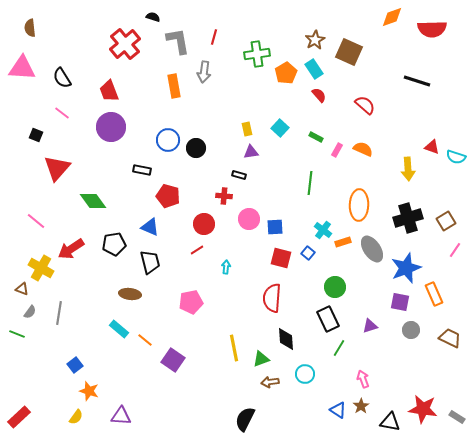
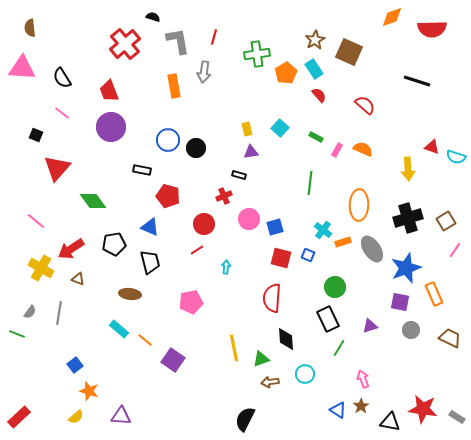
red cross at (224, 196): rotated 28 degrees counterclockwise
blue square at (275, 227): rotated 12 degrees counterclockwise
blue square at (308, 253): moved 2 px down; rotated 16 degrees counterclockwise
brown triangle at (22, 289): moved 56 px right, 10 px up
yellow semicircle at (76, 417): rotated 14 degrees clockwise
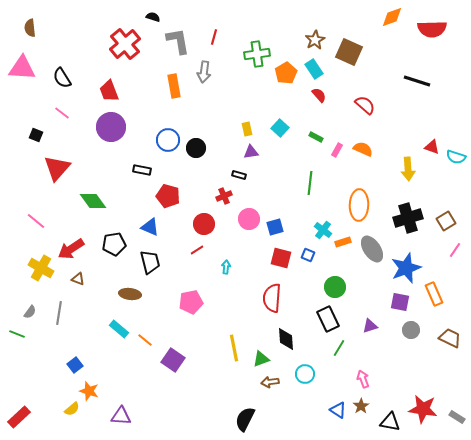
yellow semicircle at (76, 417): moved 4 px left, 8 px up
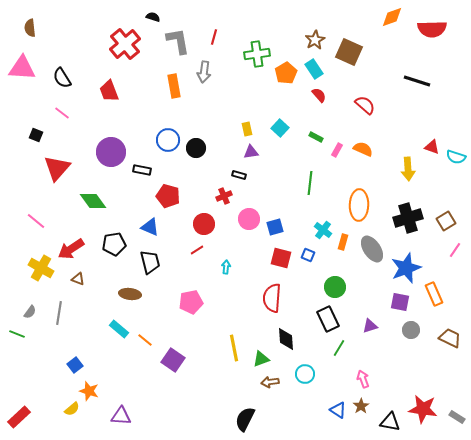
purple circle at (111, 127): moved 25 px down
orange rectangle at (343, 242): rotated 56 degrees counterclockwise
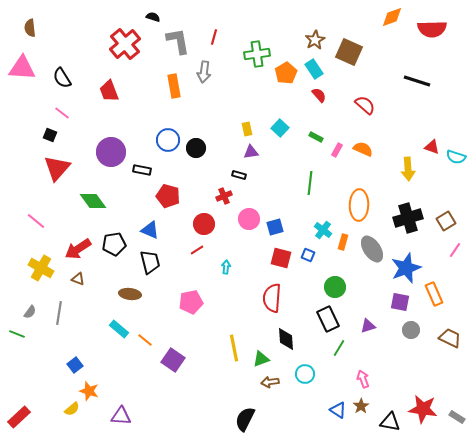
black square at (36, 135): moved 14 px right
blue triangle at (150, 227): moved 3 px down
red arrow at (71, 249): moved 7 px right
purple triangle at (370, 326): moved 2 px left
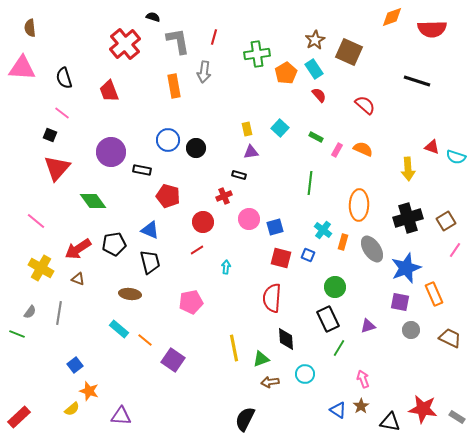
black semicircle at (62, 78): moved 2 px right; rotated 15 degrees clockwise
red circle at (204, 224): moved 1 px left, 2 px up
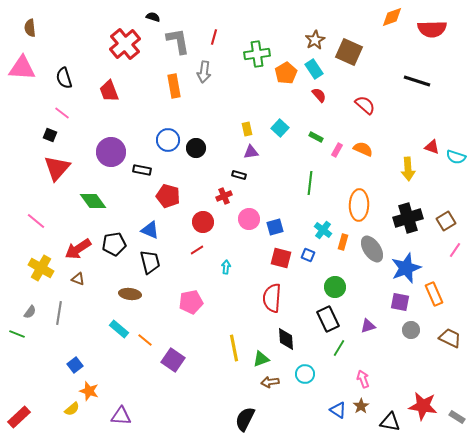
red star at (423, 409): moved 3 px up
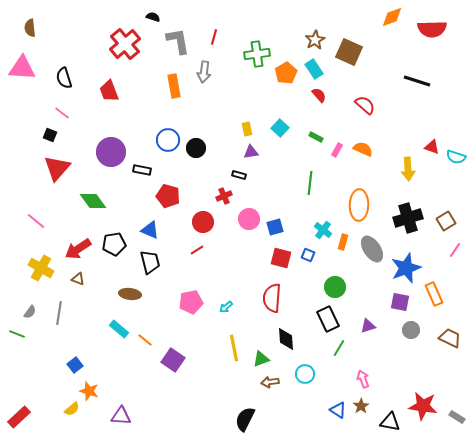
cyan arrow at (226, 267): moved 40 px down; rotated 136 degrees counterclockwise
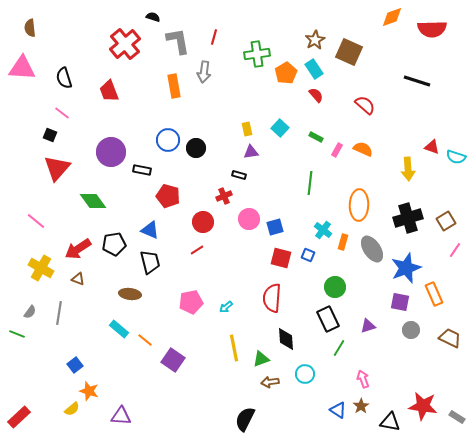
red semicircle at (319, 95): moved 3 px left
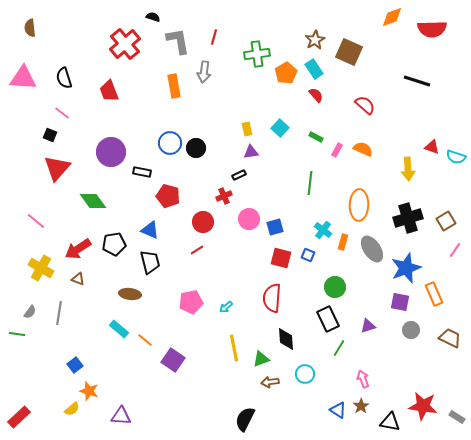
pink triangle at (22, 68): moved 1 px right, 10 px down
blue circle at (168, 140): moved 2 px right, 3 px down
black rectangle at (142, 170): moved 2 px down
black rectangle at (239, 175): rotated 40 degrees counterclockwise
green line at (17, 334): rotated 14 degrees counterclockwise
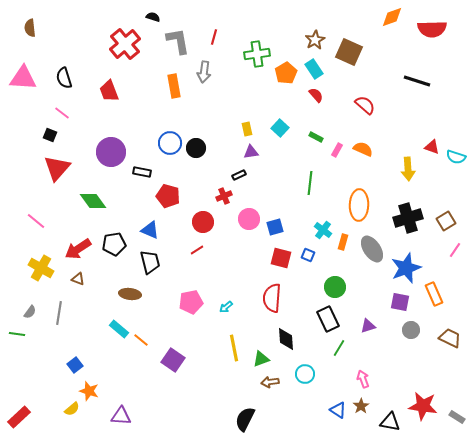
orange line at (145, 340): moved 4 px left
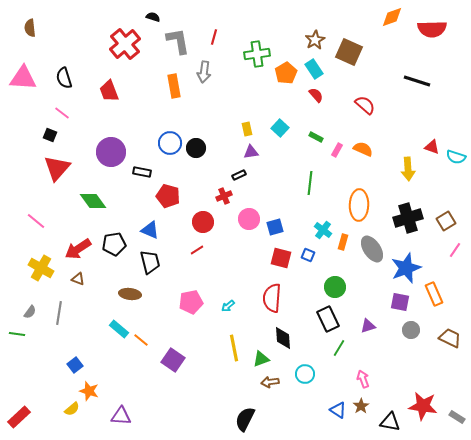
cyan arrow at (226, 307): moved 2 px right, 1 px up
black diamond at (286, 339): moved 3 px left, 1 px up
